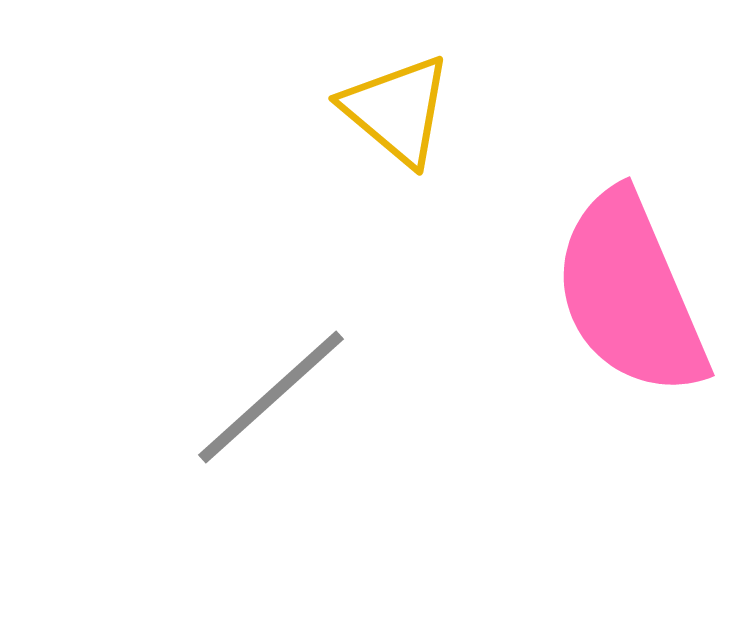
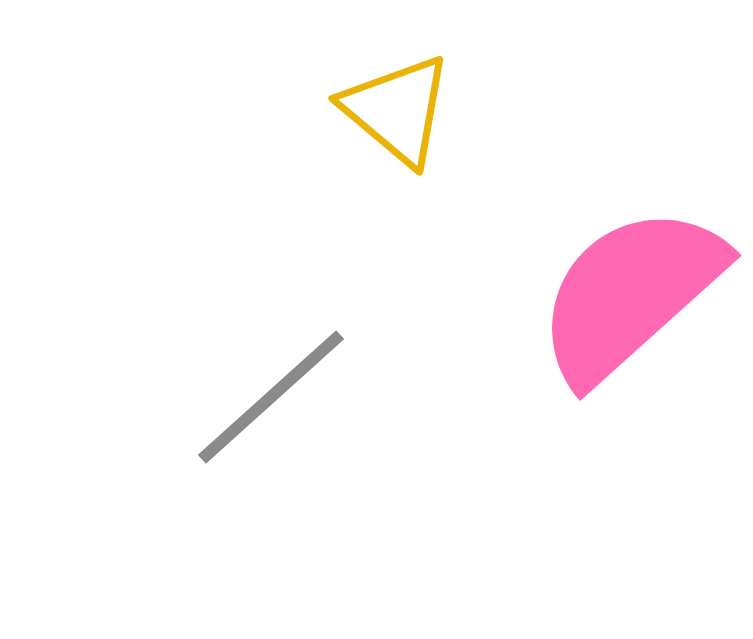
pink semicircle: rotated 71 degrees clockwise
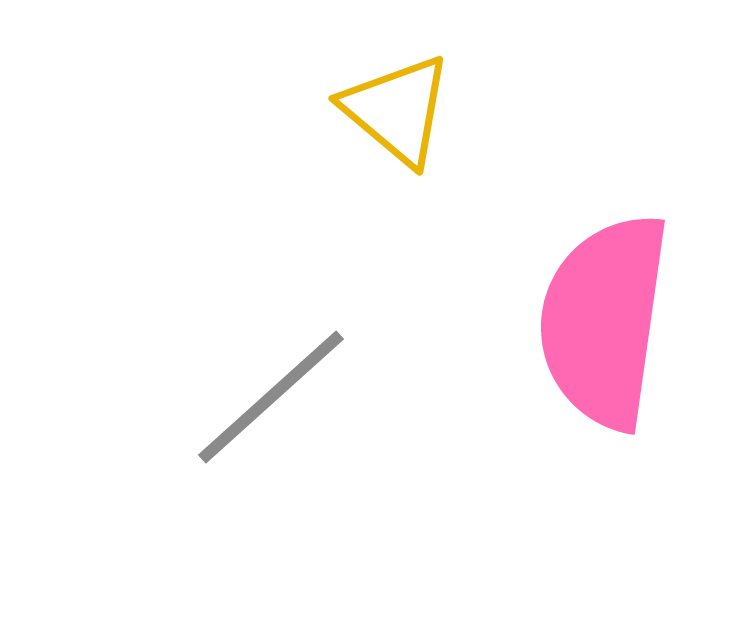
pink semicircle: moved 26 px left, 27 px down; rotated 40 degrees counterclockwise
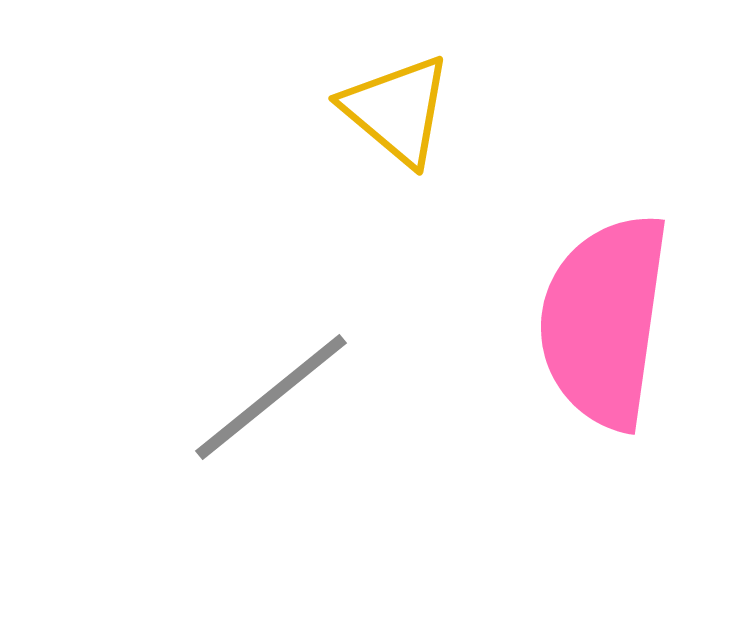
gray line: rotated 3 degrees clockwise
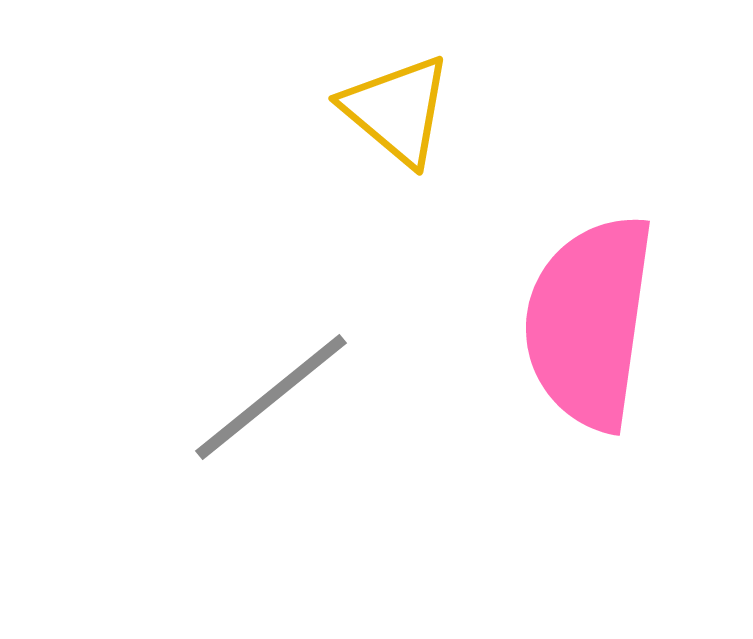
pink semicircle: moved 15 px left, 1 px down
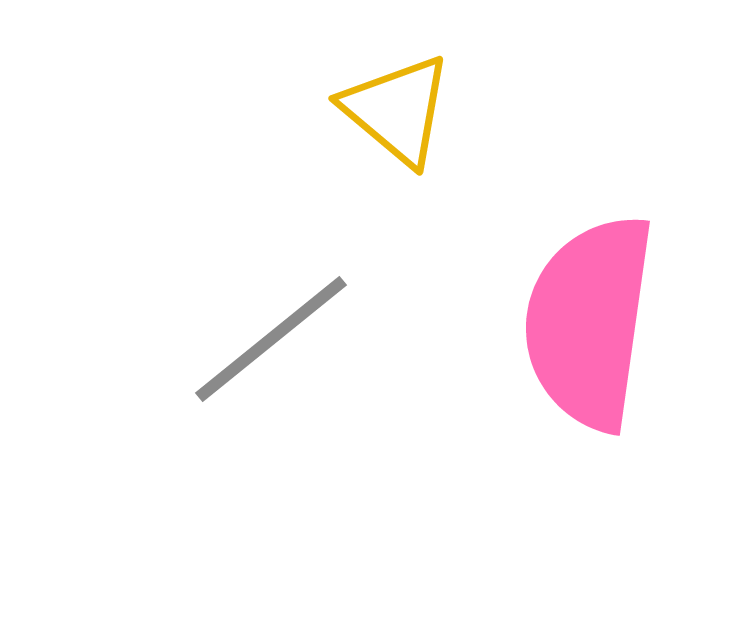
gray line: moved 58 px up
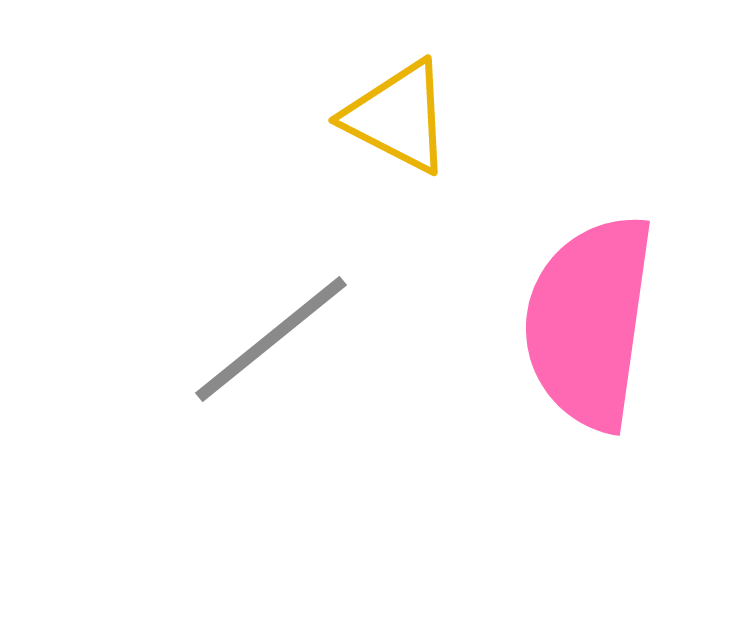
yellow triangle: moved 1 px right, 7 px down; rotated 13 degrees counterclockwise
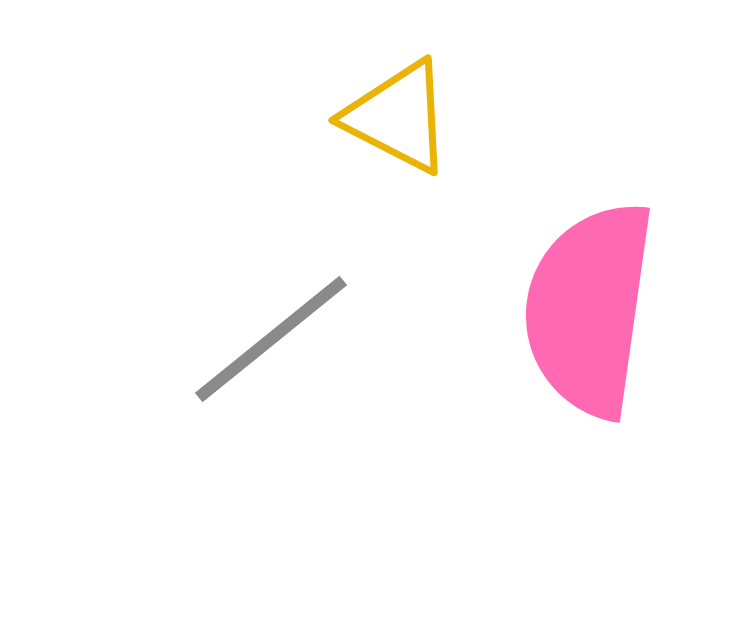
pink semicircle: moved 13 px up
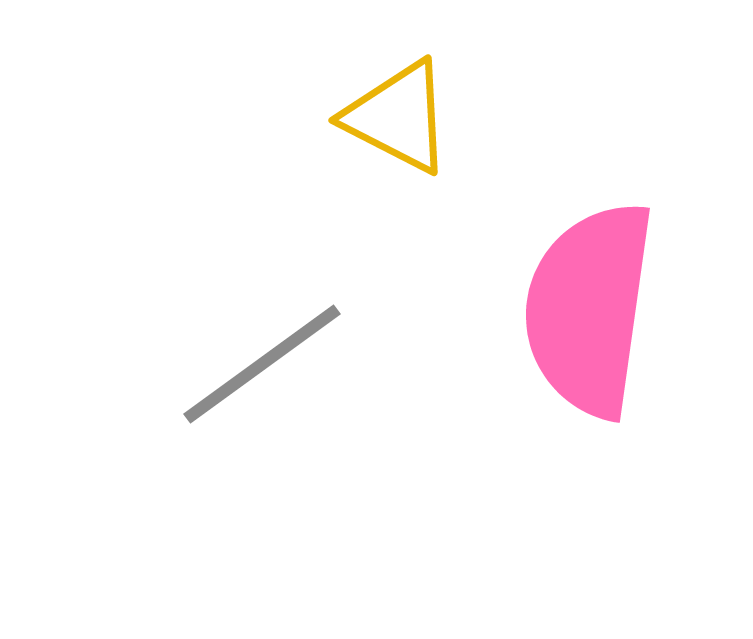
gray line: moved 9 px left, 25 px down; rotated 3 degrees clockwise
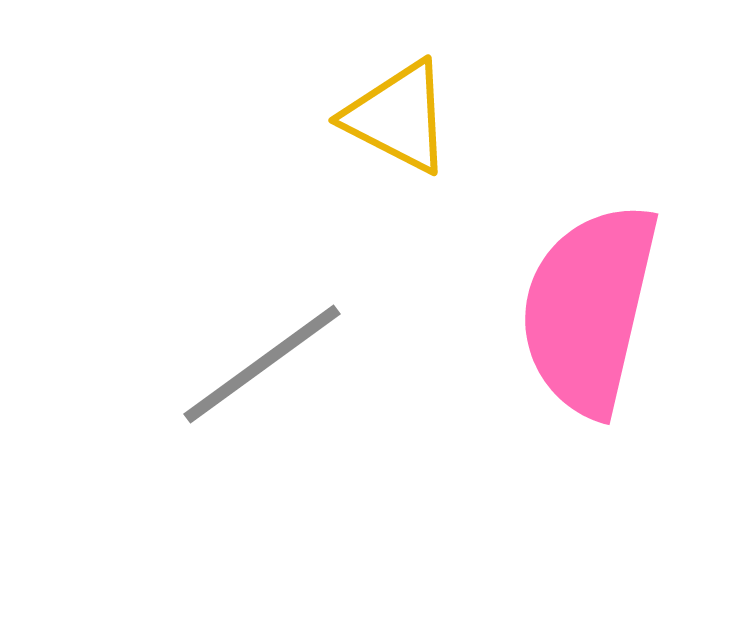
pink semicircle: rotated 5 degrees clockwise
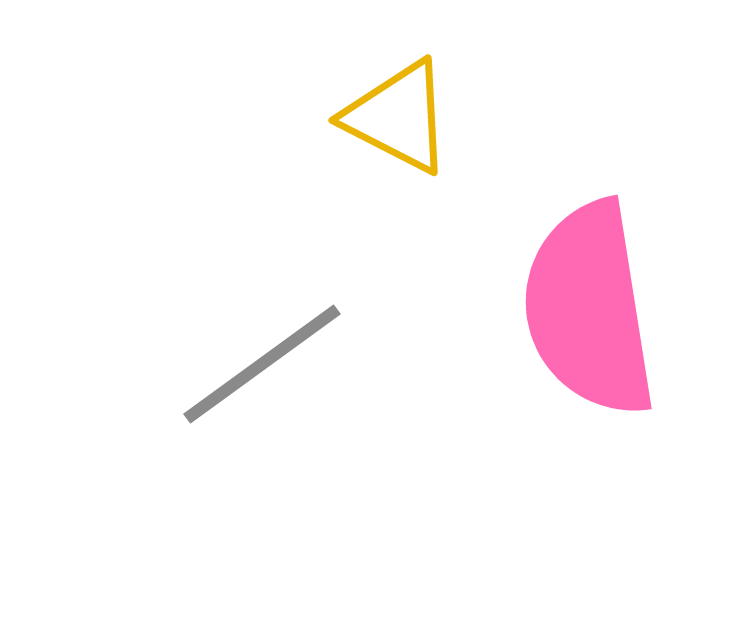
pink semicircle: rotated 22 degrees counterclockwise
